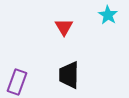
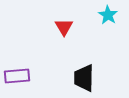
black trapezoid: moved 15 px right, 3 px down
purple rectangle: moved 6 px up; rotated 65 degrees clockwise
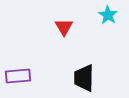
purple rectangle: moved 1 px right
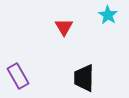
purple rectangle: rotated 65 degrees clockwise
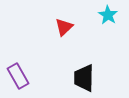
red triangle: rotated 18 degrees clockwise
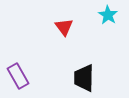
red triangle: rotated 24 degrees counterclockwise
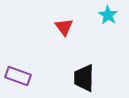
purple rectangle: rotated 40 degrees counterclockwise
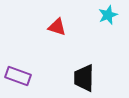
cyan star: rotated 18 degrees clockwise
red triangle: moved 7 px left; rotated 36 degrees counterclockwise
